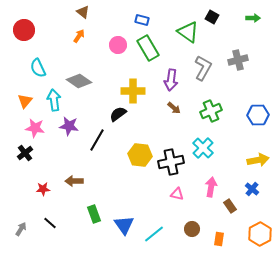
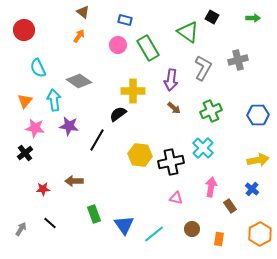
blue rectangle at (142, 20): moved 17 px left
pink triangle at (177, 194): moved 1 px left, 4 px down
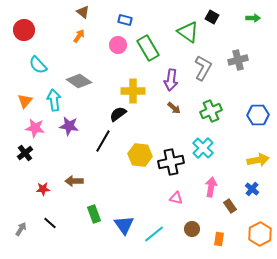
cyan semicircle at (38, 68): moved 3 px up; rotated 18 degrees counterclockwise
black line at (97, 140): moved 6 px right, 1 px down
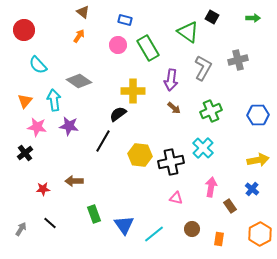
pink star at (35, 128): moved 2 px right, 1 px up
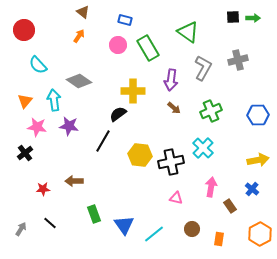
black square at (212, 17): moved 21 px right; rotated 32 degrees counterclockwise
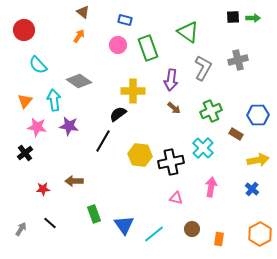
green rectangle at (148, 48): rotated 10 degrees clockwise
brown rectangle at (230, 206): moved 6 px right, 72 px up; rotated 24 degrees counterclockwise
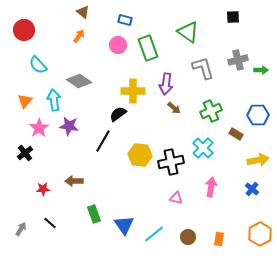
green arrow at (253, 18): moved 8 px right, 52 px down
gray L-shape at (203, 68): rotated 45 degrees counterclockwise
purple arrow at (171, 80): moved 5 px left, 4 px down
pink star at (37, 127): moved 2 px right, 1 px down; rotated 30 degrees clockwise
brown circle at (192, 229): moved 4 px left, 8 px down
